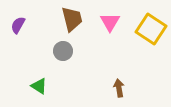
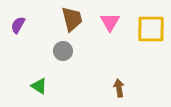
yellow square: rotated 32 degrees counterclockwise
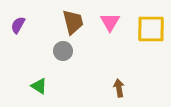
brown trapezoid: moved 1 px right, 3 px down
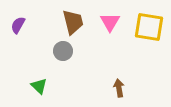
yellow square: moved 2 px left, 2 px up; rotated 8 degrees clockwise
green triangle: rotated 12 degrees clockwise
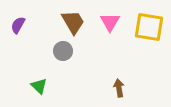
brown trapezoid: rotated 16 degrees counterclockwise
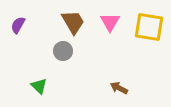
brown arrow: rotated 54 degrees counterclockwise
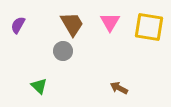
brown trapezoid: moved 1 px left, 2 px down
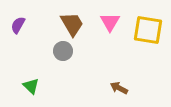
yellow square: moved 1 px left, 3 px down
green triangle: moved 8 px left
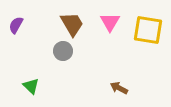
purple semicircle: moved 2 px left
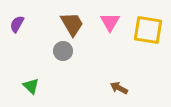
purple semicircle: moved 1 px right, 1 px up
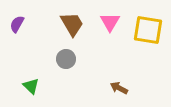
gray circle: moved 3 px right, 8 px down
